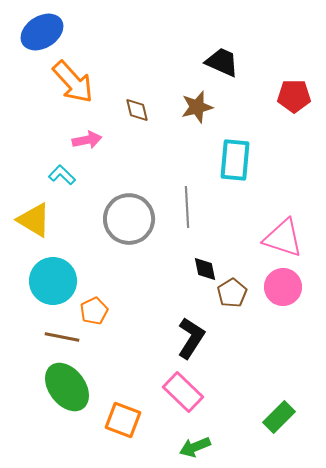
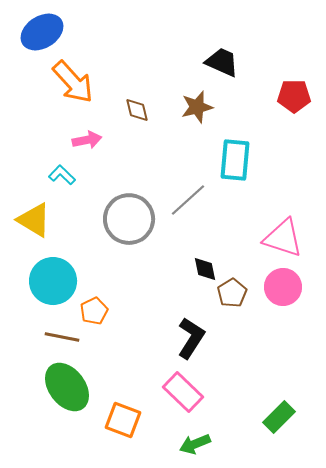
gray line: moved 1 px right, 7 px up; rotated 51 degrees clockwise
green arrow: moved 3 px up
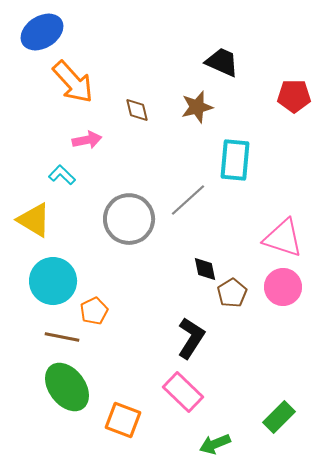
green arrow: moved 20 px right
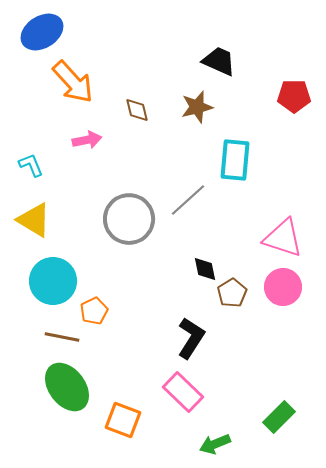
black trapezoid: moved 3 px left, 1 px up
cyan L-shape: moved 31 px left, 10 px up; rotated 24 degrees clockwise
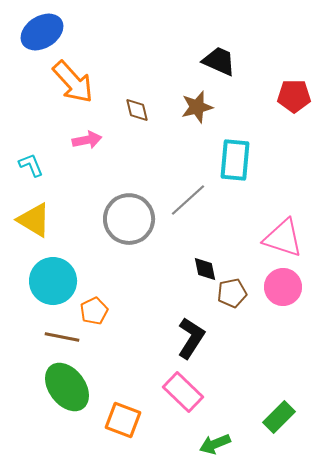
brown pentagon: rotated 20 degrees clockwise
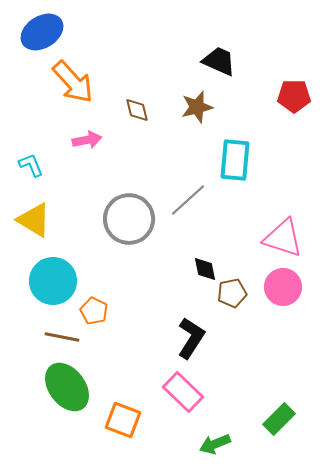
orange pentagon: rotated 20 degrees counterclockwise
green rectangle: moved 2 px down
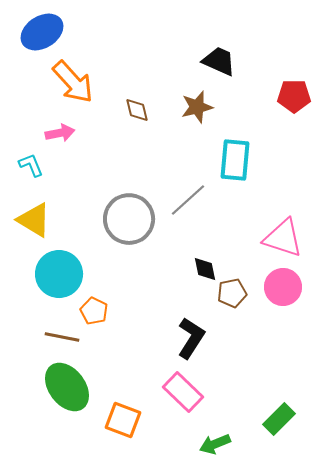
pink arrow: moved 27 px left, 7 px up
cyan circle: moved 6 px right, 7 px up
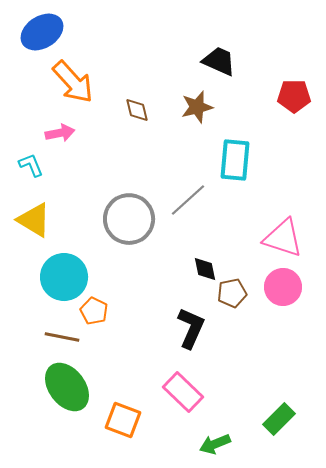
cyan circle: moved 5 px right, 3 px down
black L-shape: moved 10 px up; rotated 9 degrees counterclockwise
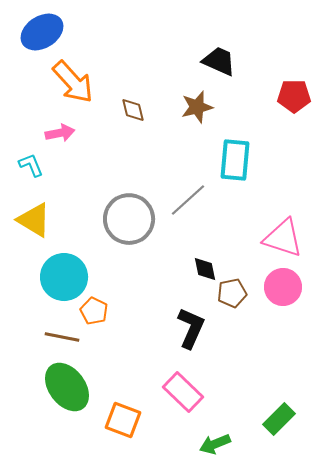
brown diamond: moved 4 px left
